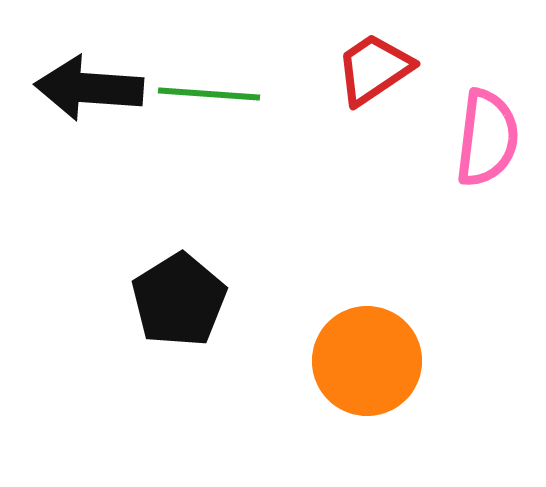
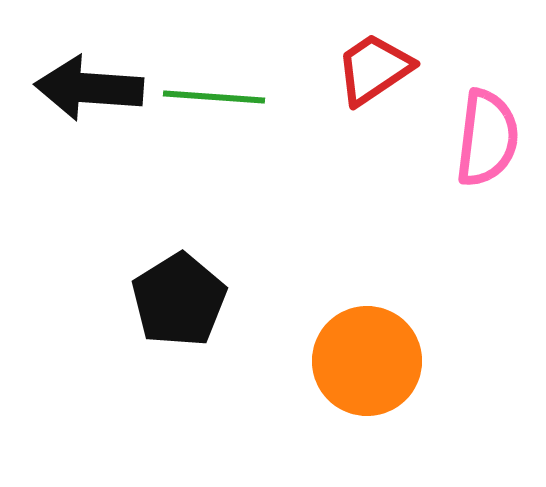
green line: moved 5 px right, 3 px down
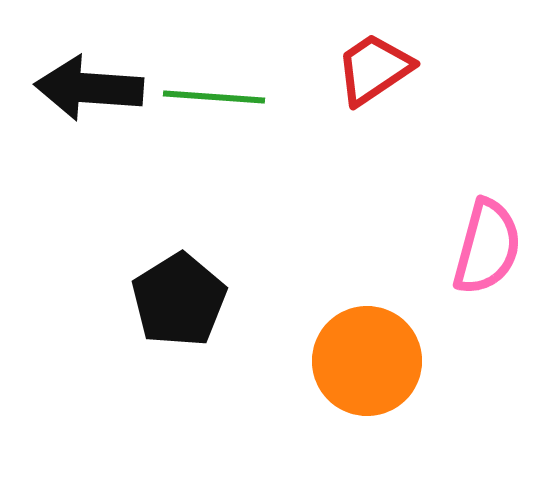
pink semicircle: moved 109 px down; rotated 8 degrees clockwise
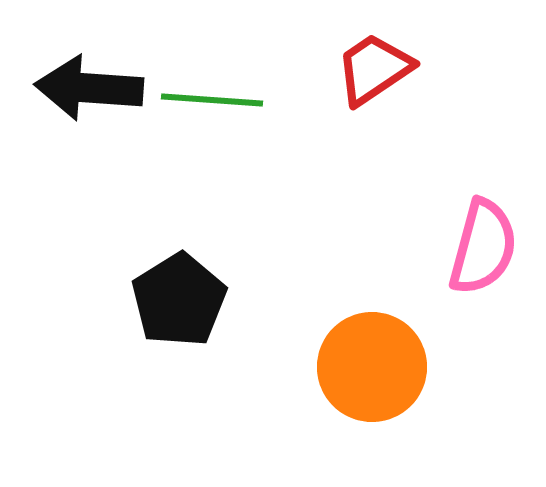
green line: moved 2 px left, 3 px down
pink semicircle: moved 4 px left
orange circle: moved 5 px right, 6 px down
